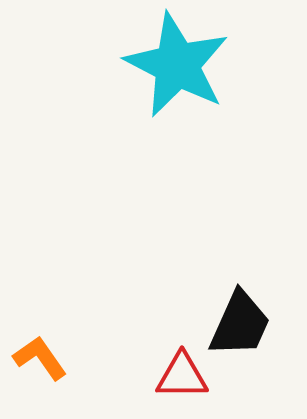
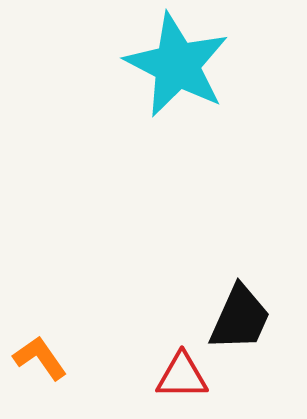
black trapezoid: moved 6 px up
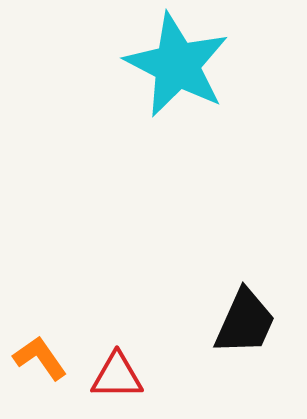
black trapezoid: moved 5 px right, 4 px down
red triangle: moved 65 px left
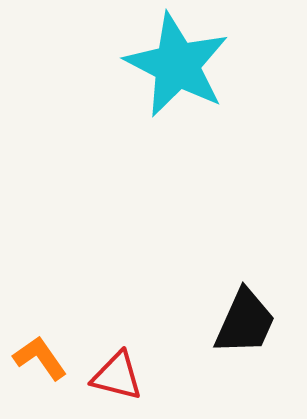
red triangle: rotated 14 degrees clockwise
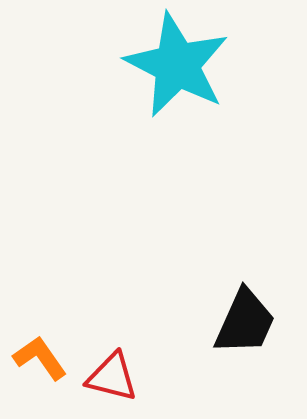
red triangle: moved 5 px left, 1 px down
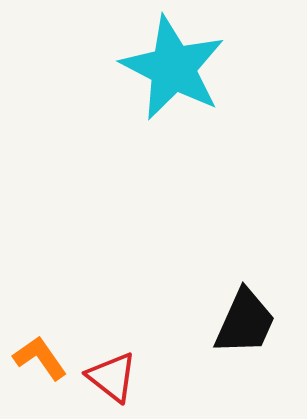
cyan star: moved 4 px left, 3 px down
red triangle: rotated 24 degrees clockwise
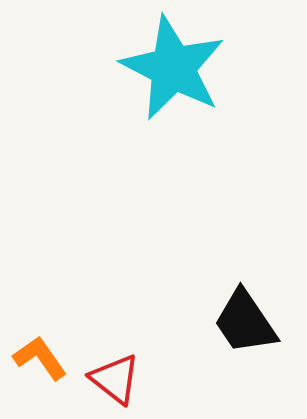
black trapezoid: rotated 122 degrees clockwise
red triangle: moved 3 px right, 2 px down
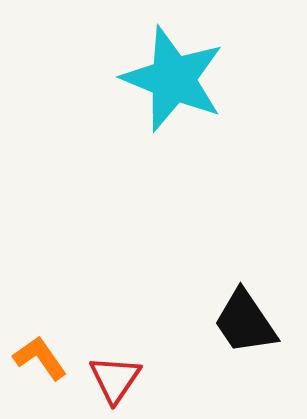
cyan star: moved 11 px down; rotated 5 degrees counterclockwise
red triangle: rotated 26 degrees clockwise
